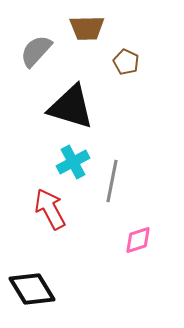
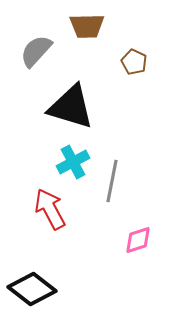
brown trapezoid: moved 2 px up
brown pentagon: moved 8 px right
black diamond: rotated 21 degrees counterclockwise
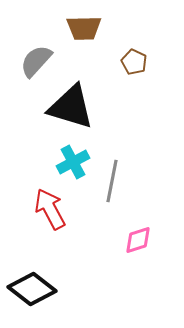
brown trapezoid: moved 3 px left, 2 px down
gray semicircle: moved 10 px down
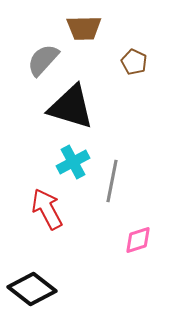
gray semicircle: moved 7 px right, 1 px up
red arrow: moved 3 px left
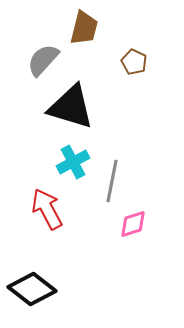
brown trapezoid: rotated 75 degrees counterclockwise
pink diamond: moved 5 px left, 16 px up
